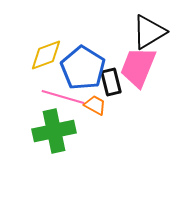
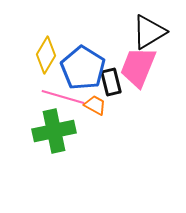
yellow diamond: rotated 39 degrees counterclockwise
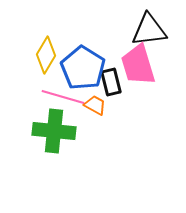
black triangle: moved 2 px up; rotated 24 degrees clockwise
pink trapezoid: moved 2 px up; rotated 39 degrees counterclockwise
green cross: rotated 18 degrees clockwise
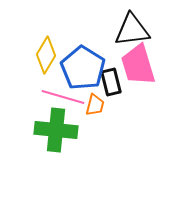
black triangle: moved 17 px left
orange trapezoid: rotated 75 degrees clockwise
green cross: moved 2 px right, 1 px up
